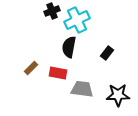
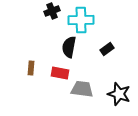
cyan cross: moved 4 px right; rotated 25 degrees clockwise
black rectangle: moved 4 px up; rotated 16 degrees clockwise
brown rectangle: rotated 40 degrees counterclockwise
red rectangle: moved 2 px right
black star: moved 1 px right, 1 px up; rotated 20 degrees clockwise
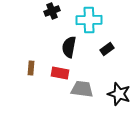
cyan cross: moved 8 px right
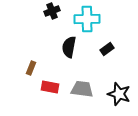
cyan cross: moved 2 px left, 1 px up
brown rectangle: rotated 16 degrees clockwise
red rectangle: moved 10 px left, 14 px down
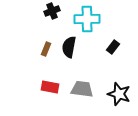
black rectangle: moved 6 px right, 2 px up; rotated 16 degrees counterclockwise
brown rectangle: moved 15 px right, 19 px up
